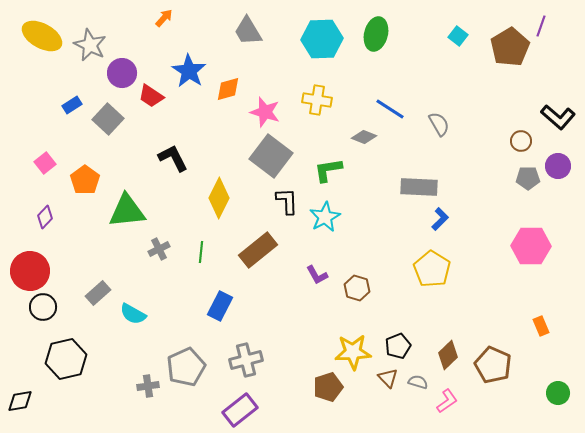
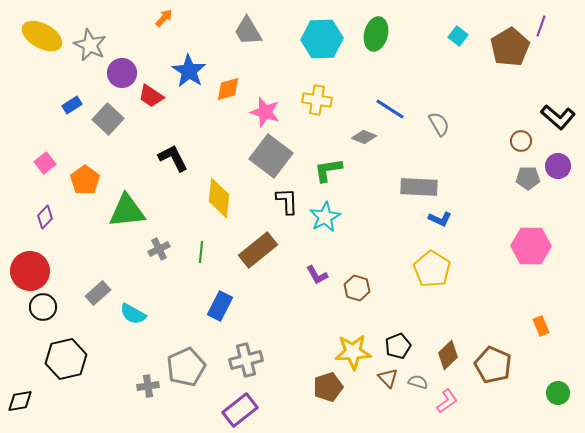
yellow diamond at (219, 198): rotated 21 degrees counterclockwise
blue L-shape at (440, 219): rotated 70 degrees clockwise
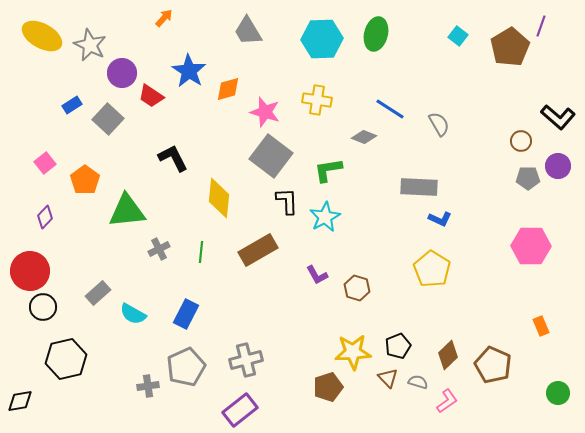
brown rectangle at (258, 250): rotated 9 degrees clockwise
blue rectangle at (220, 306): moved 34 px left, 8 px down
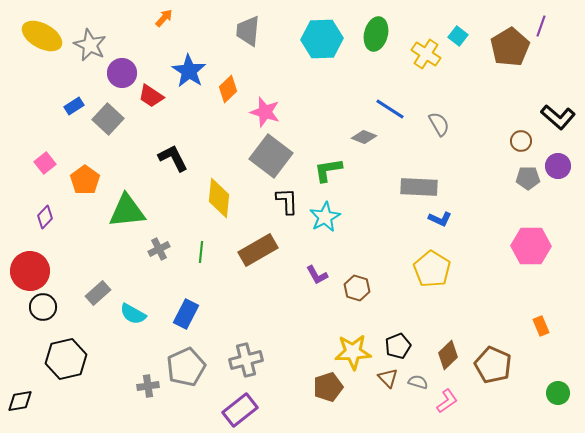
gray trapezoid at (248, 31): rotated 36 degrees clockwise
orange diamond at (228, 89): rotated 28 degrees counterclockwise
yellow cross at (317, 100): moved 109 px right, 46 px up; rotated 24 degrees clockwise
blue rectangle at (72, 105): moved 2 px right, 1 px down
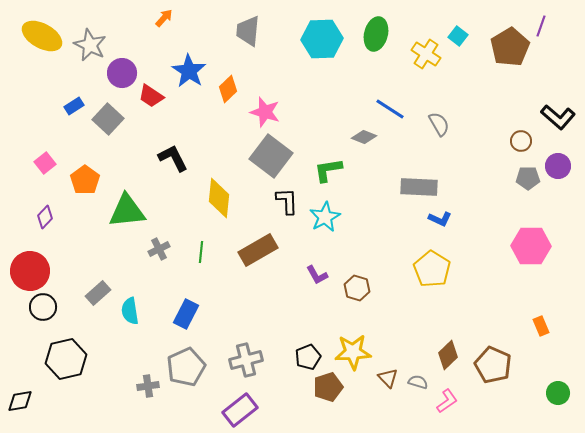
cyan semicircle at (133, 314): moved 3 px left, 3 px up; rotated 52 degrees clockwise
black pentagon at (398, 346): moved 90 px left, 11 px down
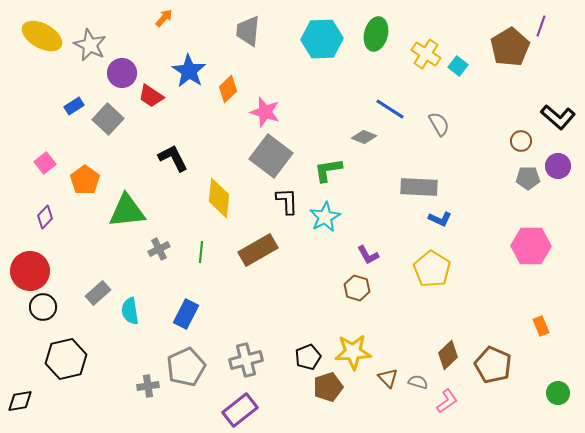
cyan square at (458, 36): moved 30 px down
purple L-shape at (317, 275): moved 51 px right, 20 px up
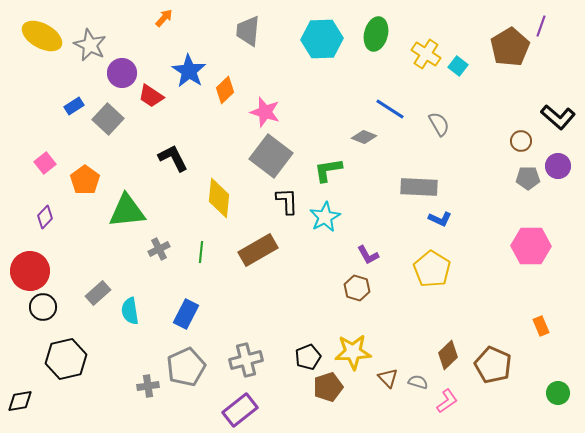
orange diamond at (228, 89): moved 3 px left, 1 px down
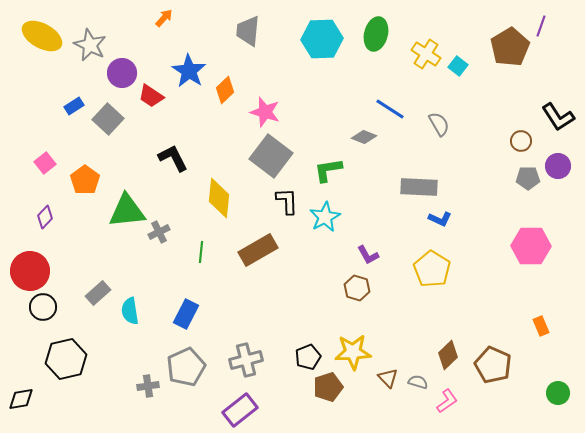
black L-shape at (558, 117): rotated 16 degrees clockwise
gray cross at (159, 249): moved 17 px up
black diamond at (20, 401): moved 1 px right, 2 px up
